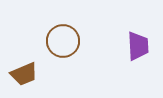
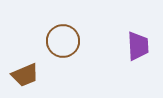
brown trapezoid: moved 1 px right, 1 px down
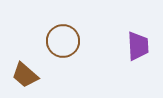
brown trapezoid: rotated 64 degrees clockwise
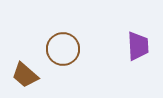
brown circle: moved 8 px down
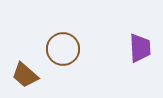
purple trapezoid: moved 2 px right, 2 px down
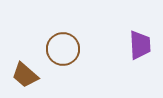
purple trapezoid: moved 3 px up
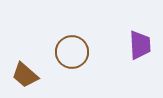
brown circle: moved 9 px right, 3 px down
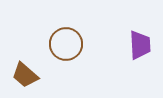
brown circle: moved 6 px left, 8 px up
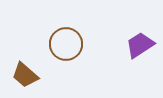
purple trapezoid: rotated 120 degrees counterclockwise
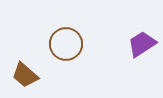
purple trapezoid: moved 2 px right, 1 px up
